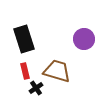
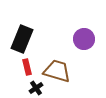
black rectangle: moved 2 px left; rotated 40 degrees clockwise
red rectangle: moved 2 px right, 4 px up
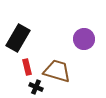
black rectangle: moved 4 px left, 1 px up; rotated 8 degrees clockwise
black cross: moved 1 px up; rotated 32 degrees counterclockwise
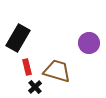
purple circle: moved 5 px right, 4 px down
black cross: moved 1 px left; rotated 24 degrees clockwise
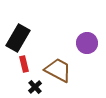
purple circle: moved 2 px left
red rectangle: moved 3 px left, 3 px up
brown trapezoid: moved 1 px right, 1 px up; rotated 12 degrees clockwise
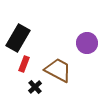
red rectangle: rotated 35 degrees clockwise
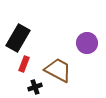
black cross: rotated 24 degrees clockwise
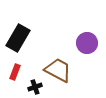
red rectangle: moved 9 px left, 8 px down
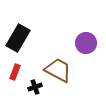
purple circle: moved 1 px left
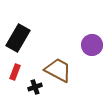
purple circle: moved 6 px right, 2 px down
